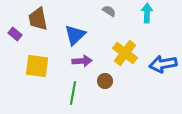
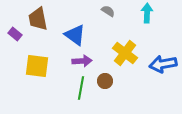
gray semicircle: moved 1 px left
blue triangle: rotated 40 degrees counterclockwise
green line: moved 8 px right, 5 px up
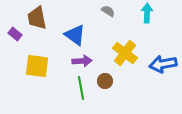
brown trapezoid: moved 1 px left, 1 px up
green line: rotated 20 degrees counterclockwise
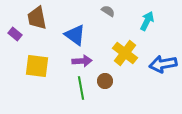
cyan arrow: moved 8 px down; rotated 24 degrees clockwise
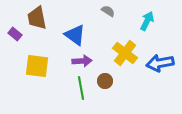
blue arrow: moved 3 px left, 1 px up
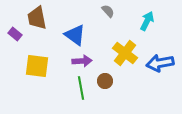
gray semicircle: rotated 16 degrees clockwise
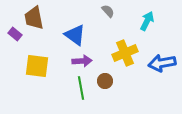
brown trapezoid: moved 3 px left
yellow cross: rotated 30 degrees clockwise
blue arrow: moved 2 px right
